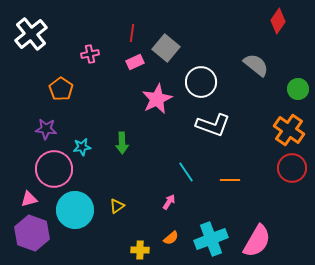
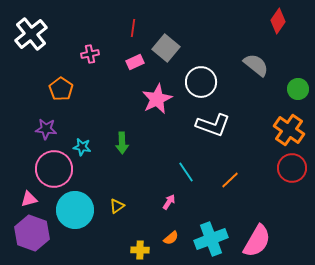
red line: moved 1 px right, 5 px up
cyan star: rotated 18 degrees clockwise
orange line: rotated 42 degrees counterclockwise
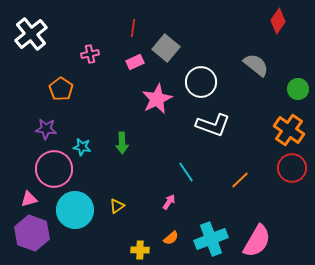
orange line: moved 10 px right
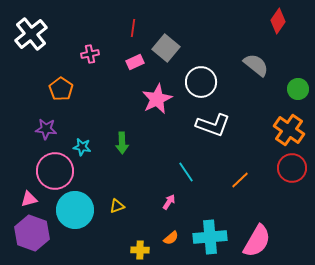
pink circle: moved 1 px right, 2 px down
yellow triangle: rotated 14 degrees clockwise
cyan cross: moved 1 px left, 2 px up; rotated 16 degrees clockwise
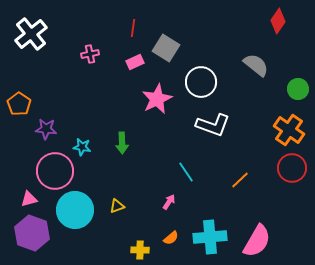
gray square: rotated 8 degrees counterclockwise
orange pentagon: moved 42 px left, 15 px down
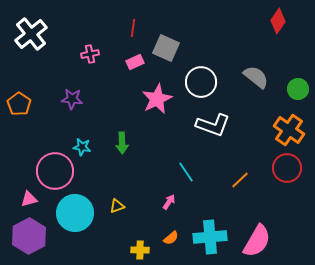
gray square: rotated 8 degrees counterclockwise
gray semicircle: moved 12 px down
purple star: moved 26 px right, 30 px up
red circle: moved 5 px left
cyan circle: moved 3 px down
purple hexagon: moved 3 px left, 3 px down; rotated 12 degrees clockwise
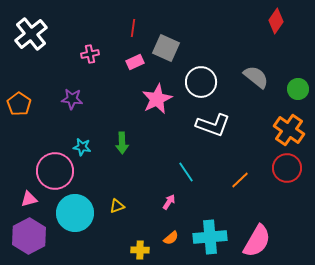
red diamond: moved 2 px left
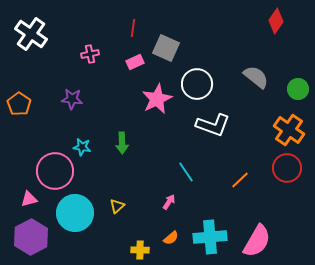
white cross: rotated 16 degrees counterclockwise
white circle: moved 4 px left, 2 px down
yellow triangle: rotated 21 degrees counterclockwise
purple hexagon: moved 2 px right, 1 px down
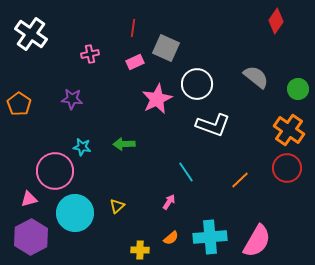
green arrow: moved 2 px right, 1 px down; rotated 90 degrees clockwise
